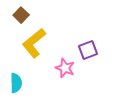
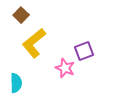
purple square: moved 4 px left, 1 px down
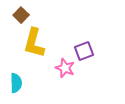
yellow L-shape: rotated 36 degrees counterclockwise
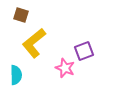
brown square: rotated 28 degrees counterclockwise
yellow L-shape: rotated 36 degrees clockwise
cyan semicircle: moved 8 px up
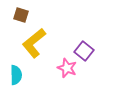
purple square: rotated 30 degrees counterclockwise
pink star: moved 2 px right
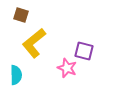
purple square: rotated 24 degrees counterclockwise
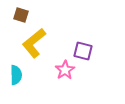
purple square: moved 1 px left
pink star: moved 2 px left, 2 px down; rotated 18 degrees clockwise
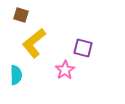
purple square: moved 3 px up
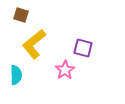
yellow L-shape: moved 1 px down
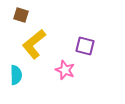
purple square: moved 2 px right, 2 px up
pink star: rotated 18 degrees counterclockwise
